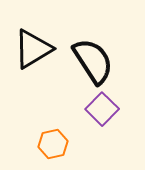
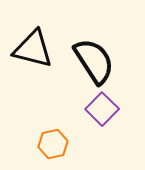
black triangle: rotated 45 degrees clockwise
black semicircle: moved 1 px right
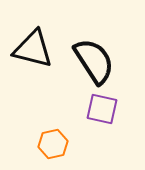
purple square: rotated 32 degrees counterclockwise
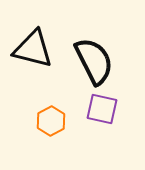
black semicircle: rotated 6 degrees clockwise
orange hexagon: moved 2 px left, 23 px up; rotated 16 degrees counterclockwise
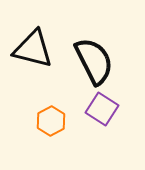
purple square: rotated 20 degrees clockwise
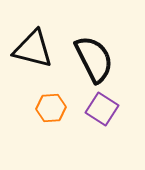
black semicircle: moved 2 px up
orange hexagon: moved 13 px up; rotated 24 degrees clockwise
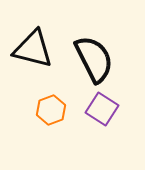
orange hexagon: moved 2 px down; rotated 16 degrees counterclockwise
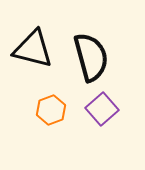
black semicircle: moved 3 px left, 2 px up; rotated 12 degrees clockwise
purple square: rotated 16 degrees clockwise
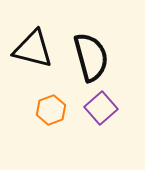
purple square: moved 1 px left, 1 px up
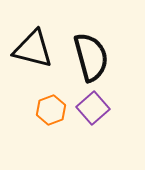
purple square: moved 8 px left
